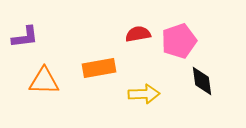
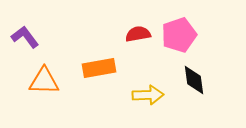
purple L-shape: rotated 120 degrees counterclockwise
pink pentagon: moved 6 px up
black diamond: moved 8 px left, 1 px up
yellow arrow: moved 4 px right, 1 px down
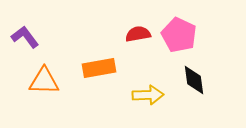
pink pentagon: rotated 28 degrees counterclockwise
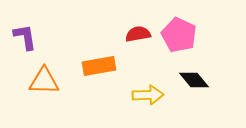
purple L-shape: rotated 28 degrees clockwise
orange rectangle: moved 2 px up
black diamond: rotated 32 degrees counterclockwise
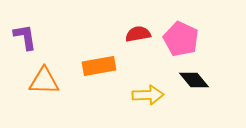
pink pentagon: moved 2 px right, 4 px down
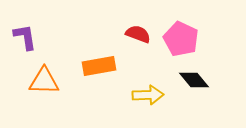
red semicircle: rotated 30 degrees clockwise
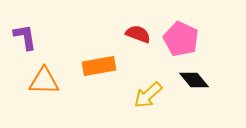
yellow arrow: rotated 140 degrees clockwise
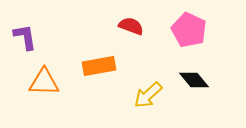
red semicircle: moved 7 px left, 8 px up
pink pentagon: moved 8 px right, 9 px up
orange triangle: moved 1 px down
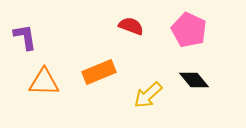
orange rectangle: moved 6 px down; rotated 12 degrees counterclockwise
